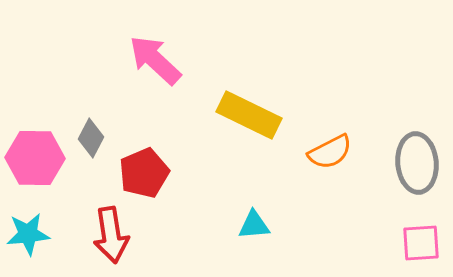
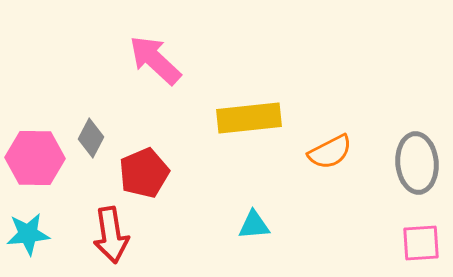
yellow rectangle: moved 3 px down; rotated 32 degrees counterclockwise
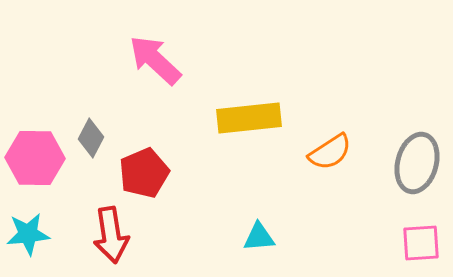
orange semicircle: rotated 6 degrees counterclockwise
gray ellipse: rotated 20 degrees clockwise
cyan triangle: moved 5 px right, 12 px down
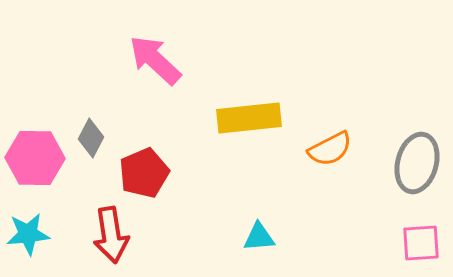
orange semicircle: moved 3 px up; rotated 6 degrees clockwise
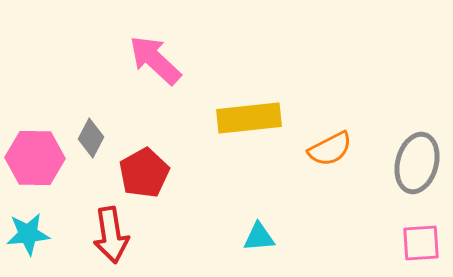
red pentagon: rotated 6 degrees counterclockwise
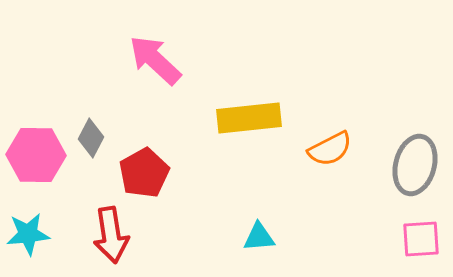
pink hexagon: moved 1 px right, 3 px up
gray ellipse: moved 2 px left, 2 px down
pink square: moved 4 px up
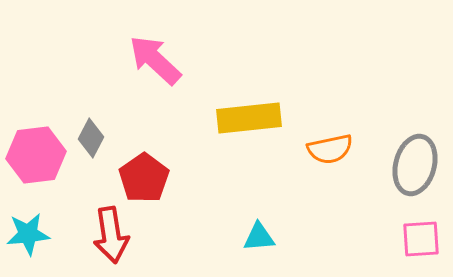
orange semicircle: rotated 15 degrees clockwise
pink hexagon: rotated 8 degrees counterclockwise
red pentagon: moved 5 px down; rotated 6 degrees counterclockwise
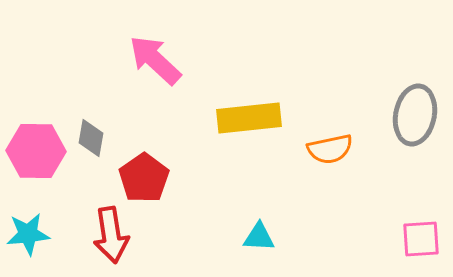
gray diamond: rotated 18 degrees counterclockwise
pink hexagon: moved 4 px up; rotated 8 degrees clockwise
gray ellipse: moved 50 px up; rotated 4 degrees counterclockwise
cyan triangle: rotated 8 degrees clockwise
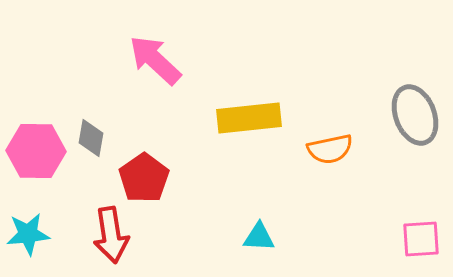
gray ellipse: rotated 32 degrees counterclockwise
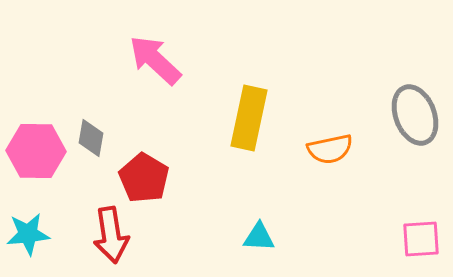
yellow rectangle: rotated 72 degrees counterclockwise
red pentagon: rotated 6 degrees counterclockwise
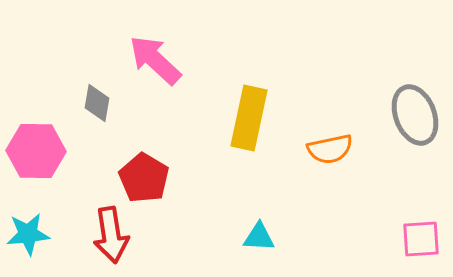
gray diamond: moved 6 px right, 35 px up
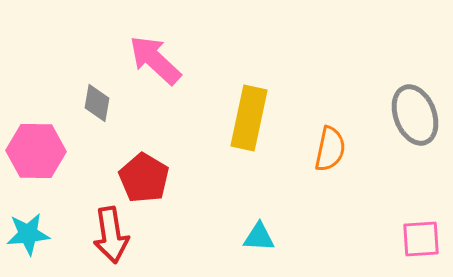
orange semicircle: rotated 66 degrees counterclockwise
